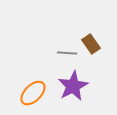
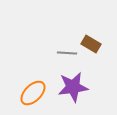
brown rectangle: rotated 24 degrees counterclockwise
purple star: moved 1 px down; rotated 20 degrees clockwise
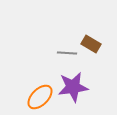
orange ellipse: moved 7 px right, 4 px down
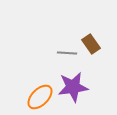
brown rectangle: rotated 24 degrees clockwise
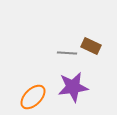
brown rectangle: moved 2 px down; rotated 30 degrees counterclockwise
orange ellipse: moved 7 px left
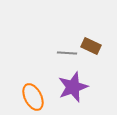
purple star: rotated 12 degrees counterclockwise
orange ellipse: rotated 72 degrees counterclockwise
